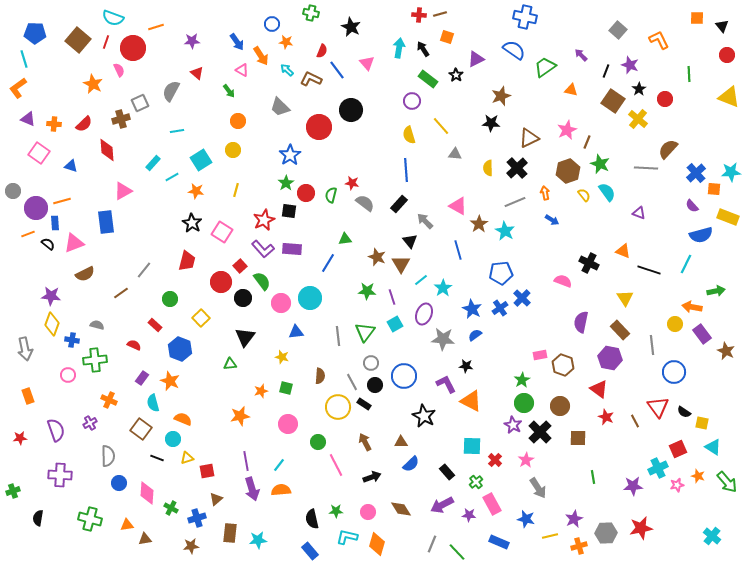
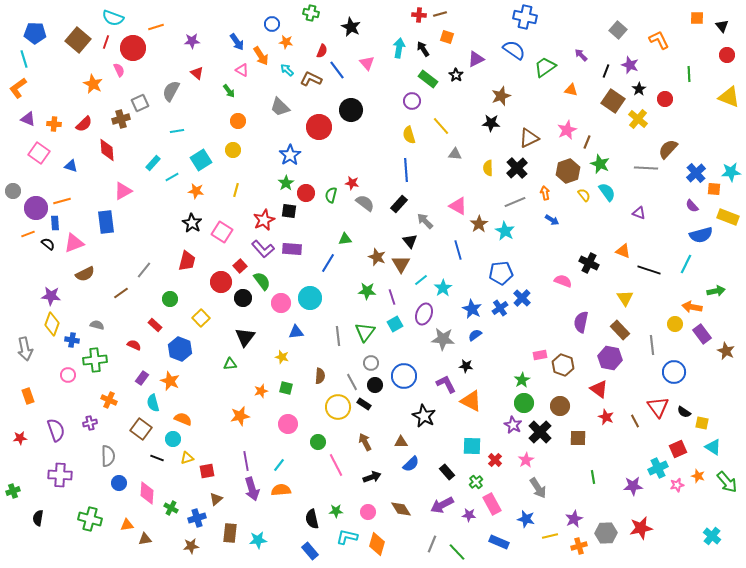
purple cross at (90, 423): rotated 16 degrees clockwise
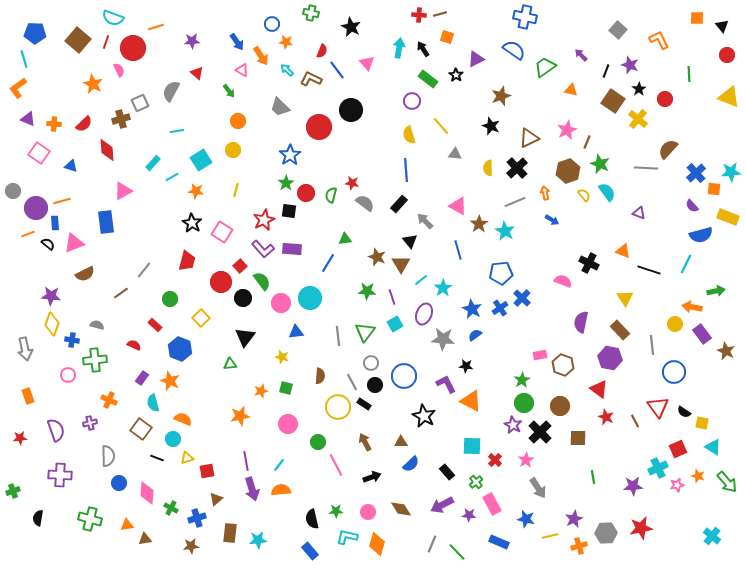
black star at (491, 123): moved 3 px down; rotated 18 degrees clockwise
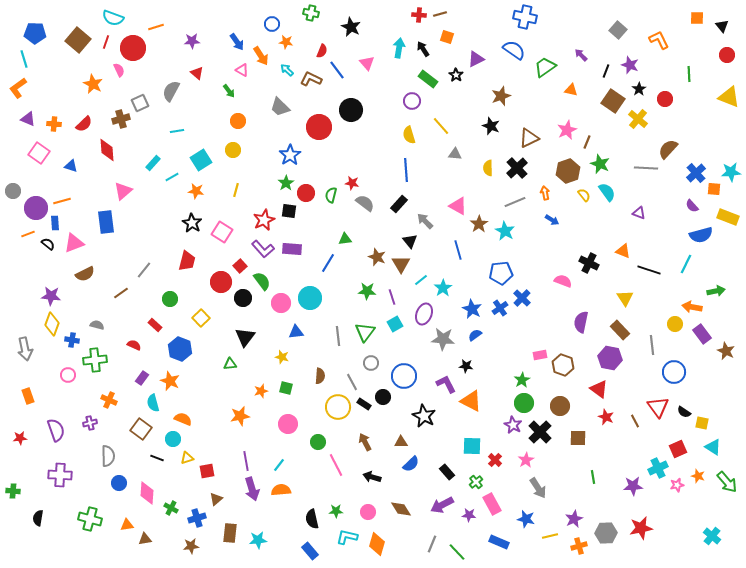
pink triangle at (123, 191): rotated 12 degrees counterclockwise
black circle at (375, 385): moved 8 px right, 12 px down
black arrow at (372, 477): rotated 144 degrees counterclockwise
green cross at (13, 491): rotated 24 degrees clockwise
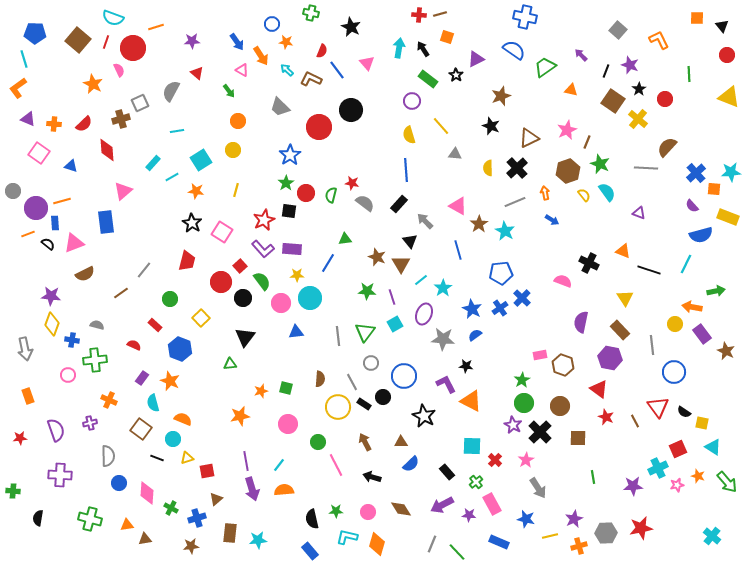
brown semicircle at (668, 149): moved 1 px left, 2 px up
yellow star at (282, 357): moved 15 px right, 82 px up; rotated 16 degrees counterclockwise
brown semicircle at (320, 376): moved 3 px down
orange semicircle at (281, 490): moved 3 px right
